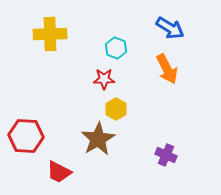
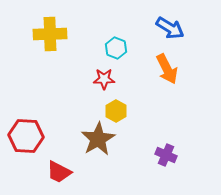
yellow hexagon: moved 2 px down
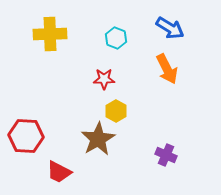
cyan hexagon: moved 10 px up
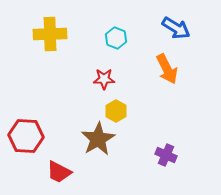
blue arrow: moved 6 px right
